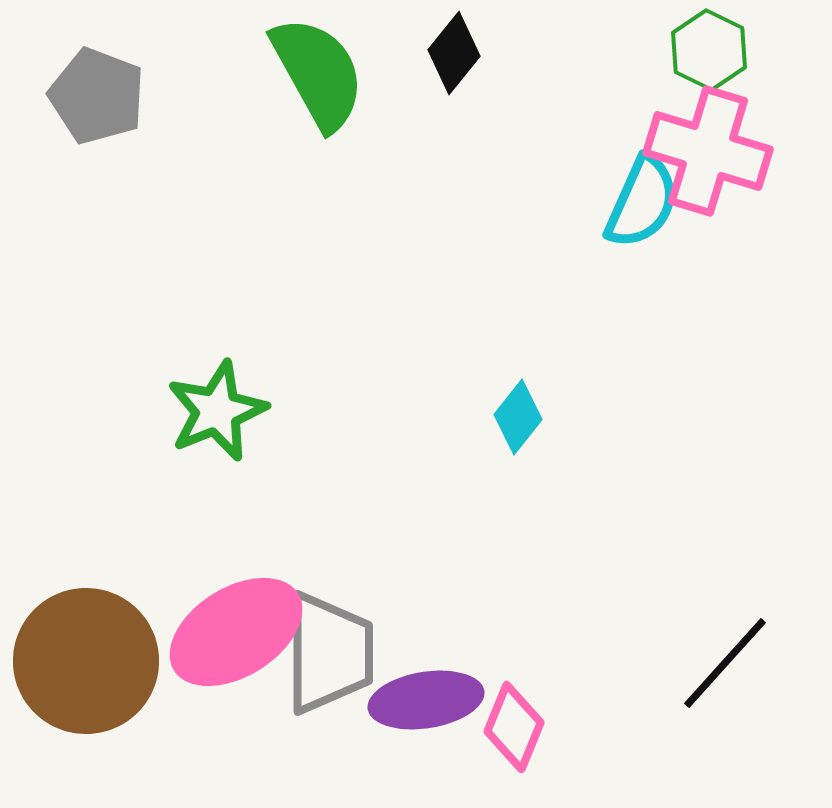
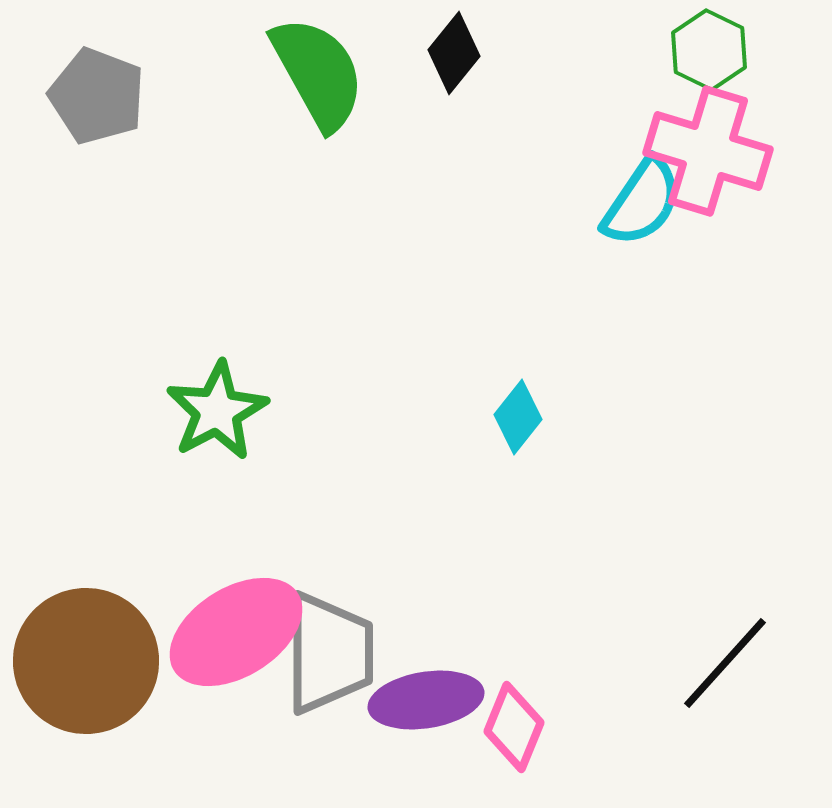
cyan semicircle: rotated 10 degrees clockwise
green star: rotated 6 degrees counterclockwise
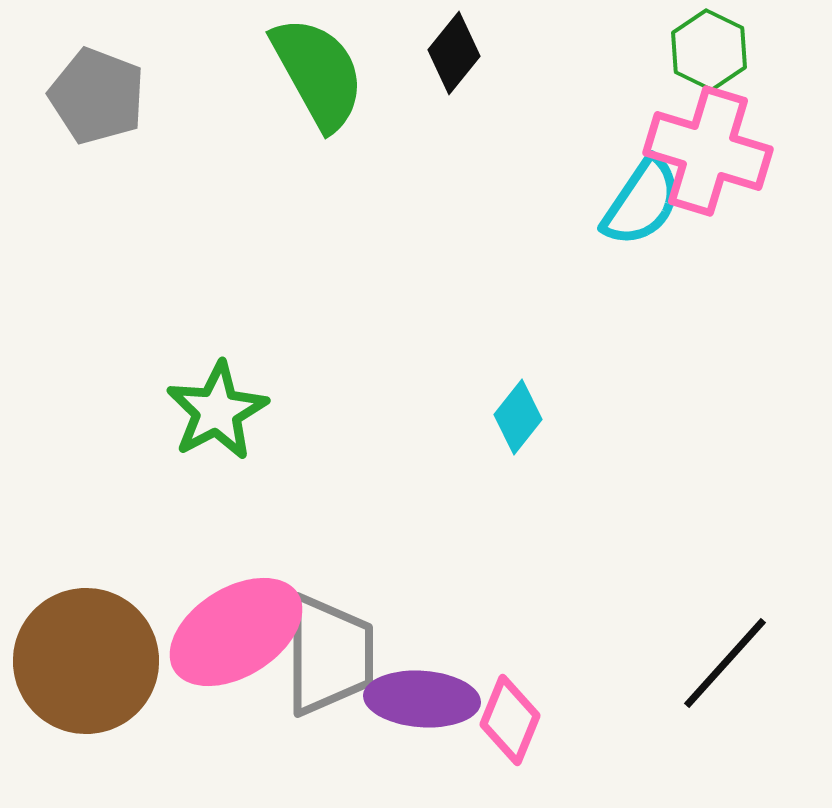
gray trapezoid: moved 2 px down
purple ellipse: moved 4 px left, 1 px up; rotated 13 degrees clockwise
pink diamond: moved 4 px left, 7 px up
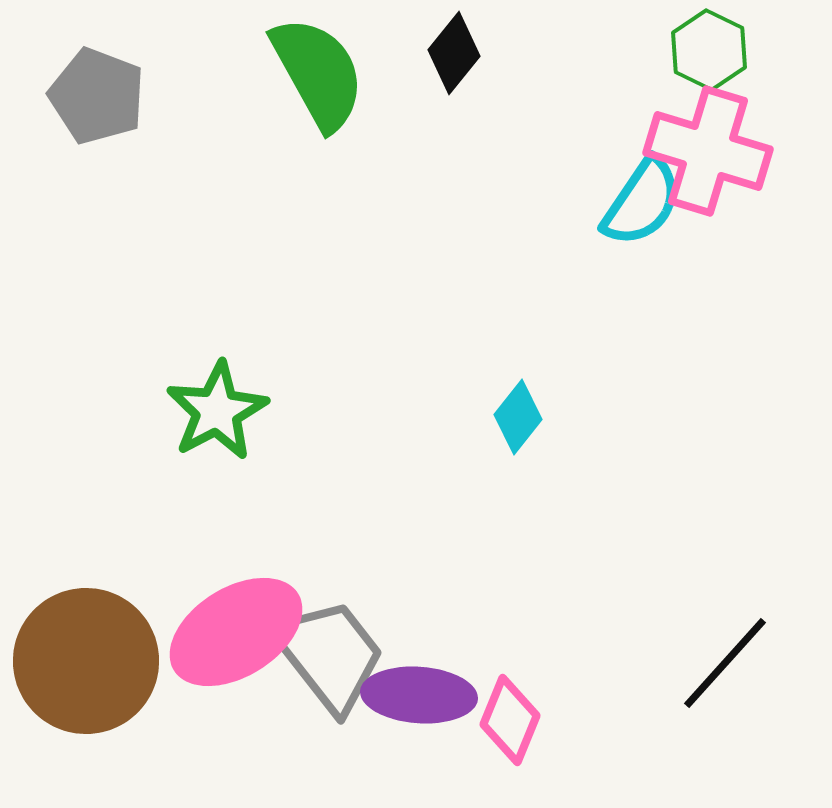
gray trapezoid: rotated 38 degrees counterclockwise
purple ellipse: moved 3 px left, 4 px up
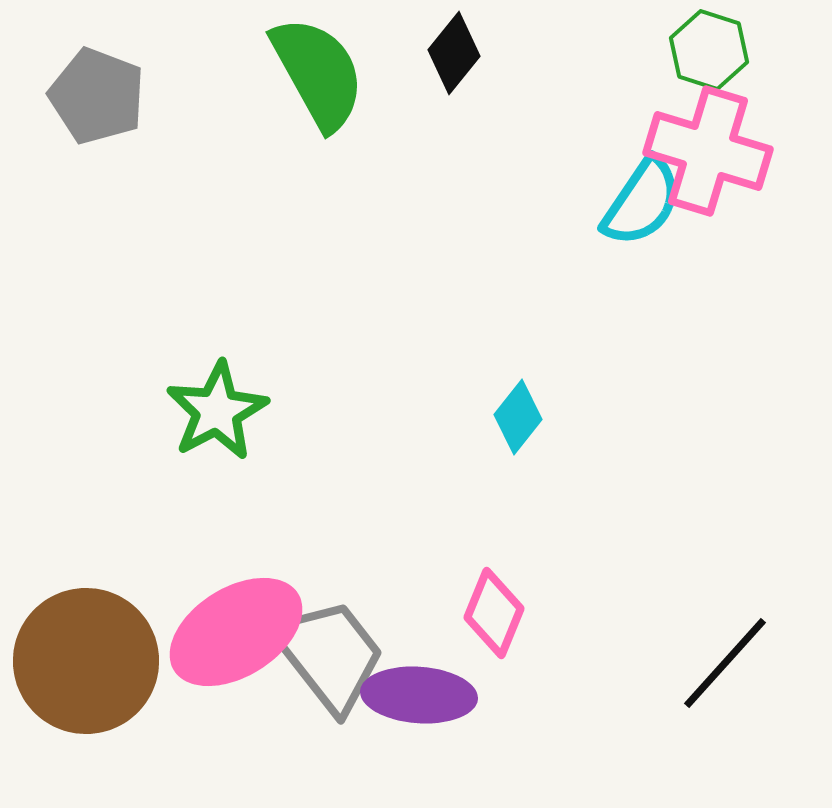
green hexagon: rotated 8 degrees counterclockwise
pink diamond: moved 16 px left, 107 px up
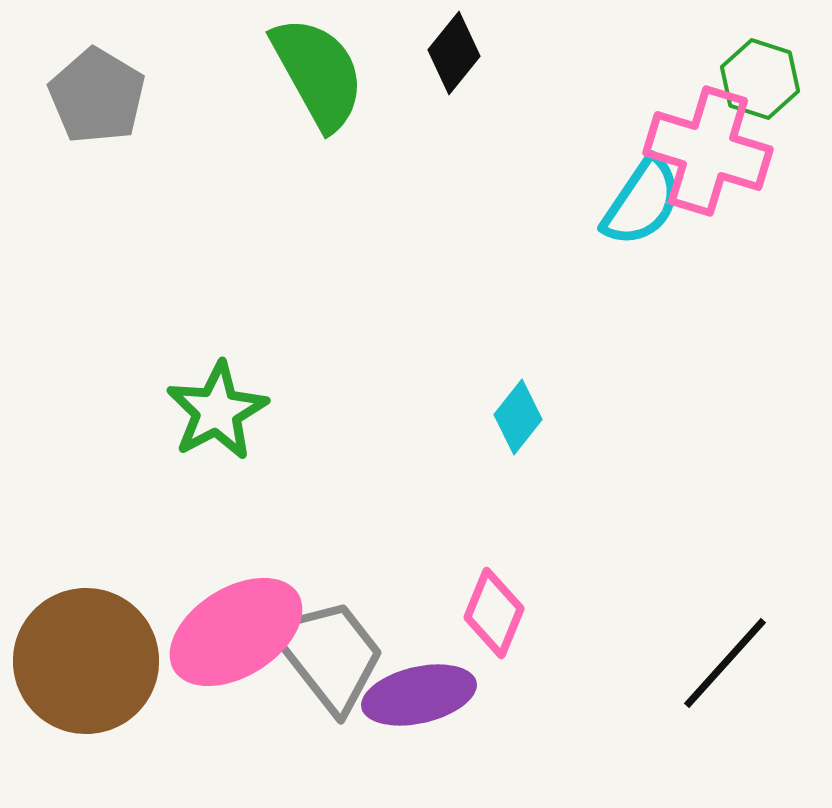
green hexagon: moved 51 px right, 29 px down
gray pentagon: rotated 10 degrees clockwise
purple ellipse: rotated 17 degrees counterclockwise
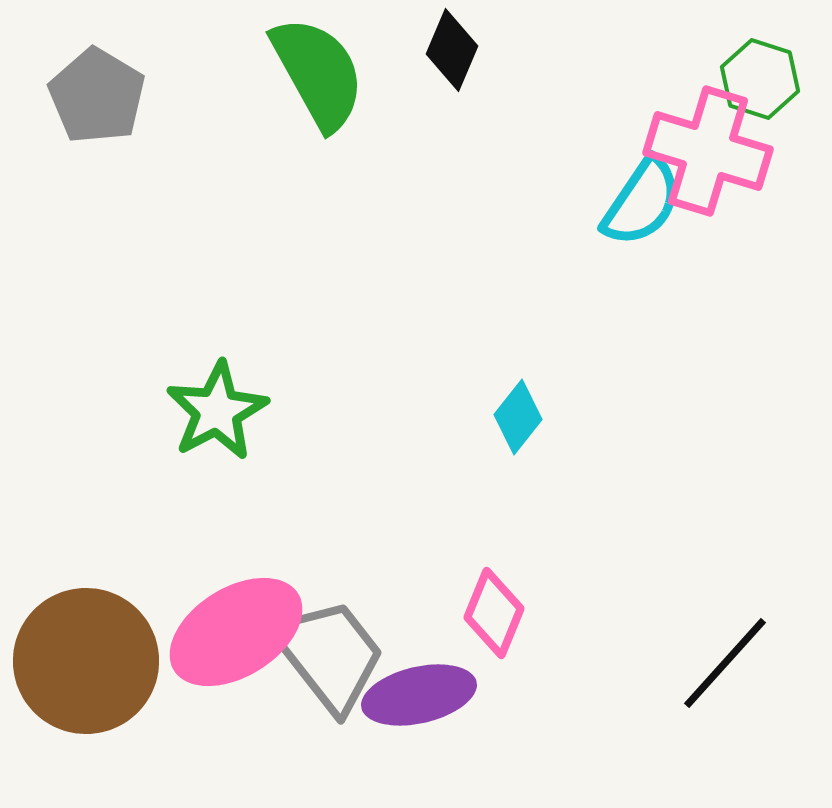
black diamond: moved 2 px left, 3 px up; rotated 16 degrees counterclockwise
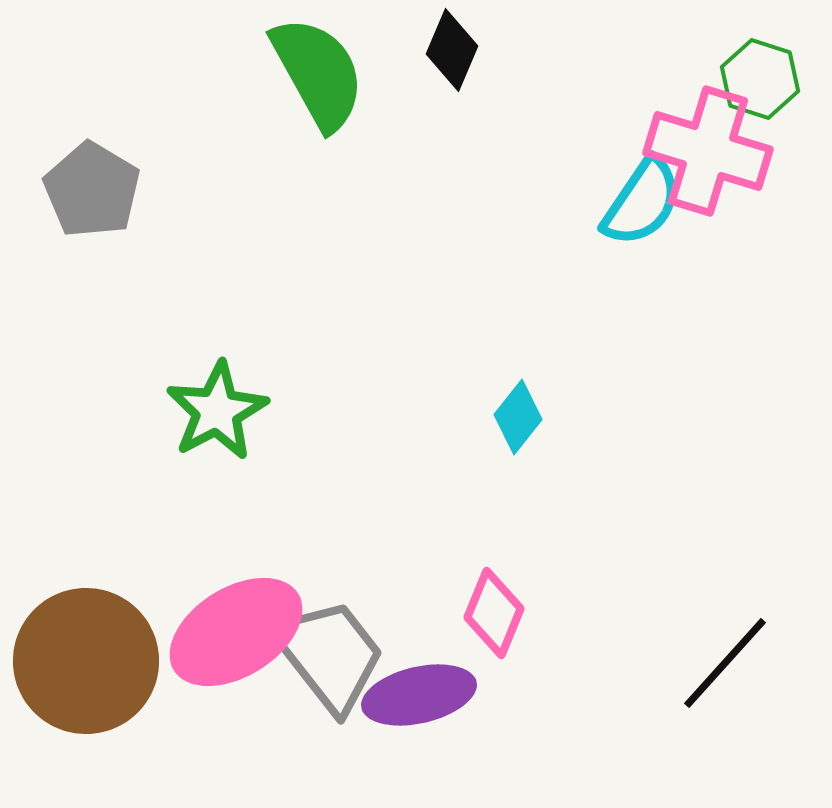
gray pentagon: moved 5 px left, 94 px down
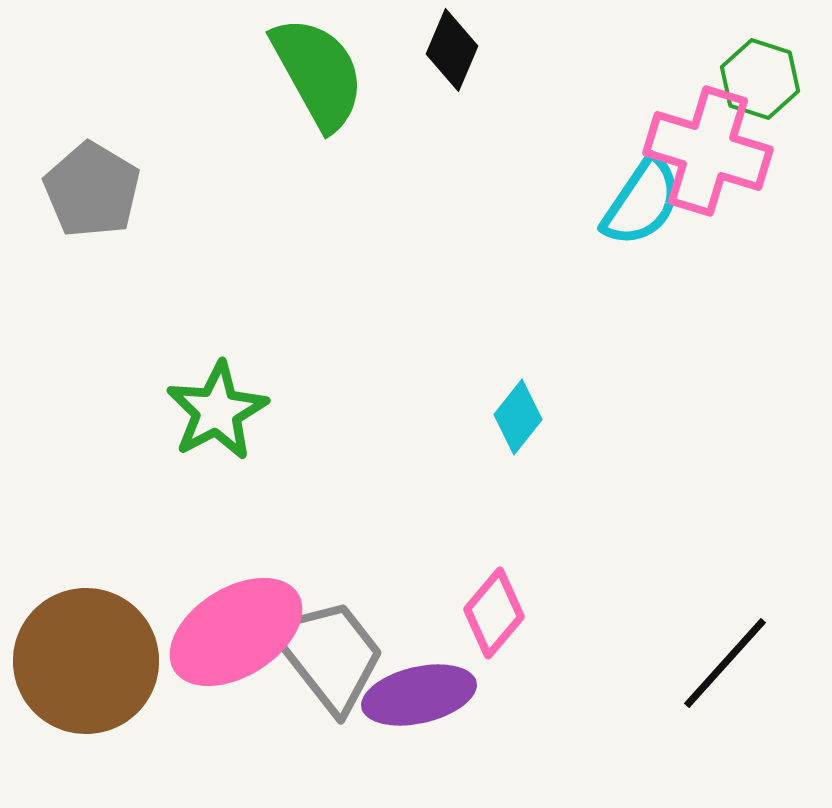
pink diamond: rotated 18 degrees clockwise
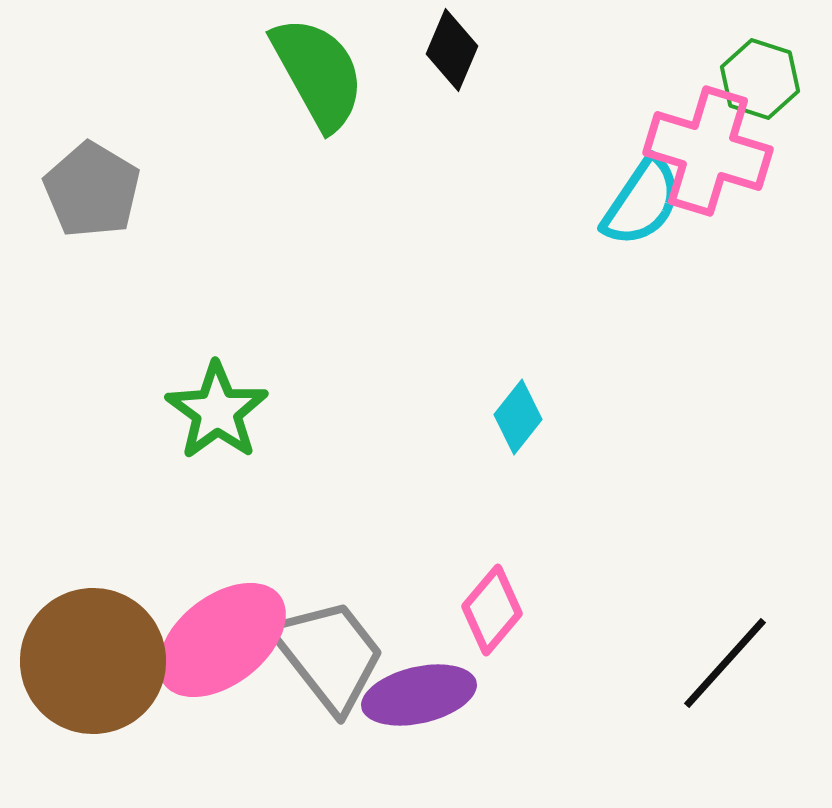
green star: rotated 8 degrees counterclockwise
pink diamond: moved 2 px left, 3 px up
pink ellipse: moved 14 px left, 8 px down; rotated 6 degrees counterclockwise
brown circle: moved 7 px right
